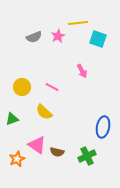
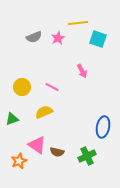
pink star: moved 2 px down
yellow semicircle: rotated 114 degrees clockwise
orange star: moved 2 px right, 2 px down
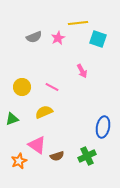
brown semicircle: moved 4 px down; rotated 32 degrees counterclockwise
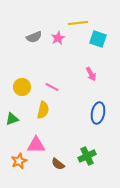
pink arrow: moved 9 px right, 3 px down
yellow semicircle: moved 1 px left, 2 px up; rotated 126 degrees clockwise
blue ellipse: moved 5 px left, 14 px up
pink triangle: moved 1 px left; rotated 36 degrees counterclockwise
brown semicircle: moved 1 px right, 8 px down; rotated 56 degrees clockwise
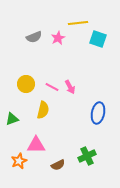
pink arrow: moved 21 px left, 13 px down
yellow circle: moved 4 px right, 3 px up
brown semicircle: moved 1 px down; rotated 64 degrees counterclockwise
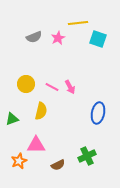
yellow semicircle: moved 2 px left, 1 px down
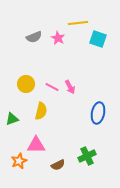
pink star: rotated 16 degrees counterclockwise
